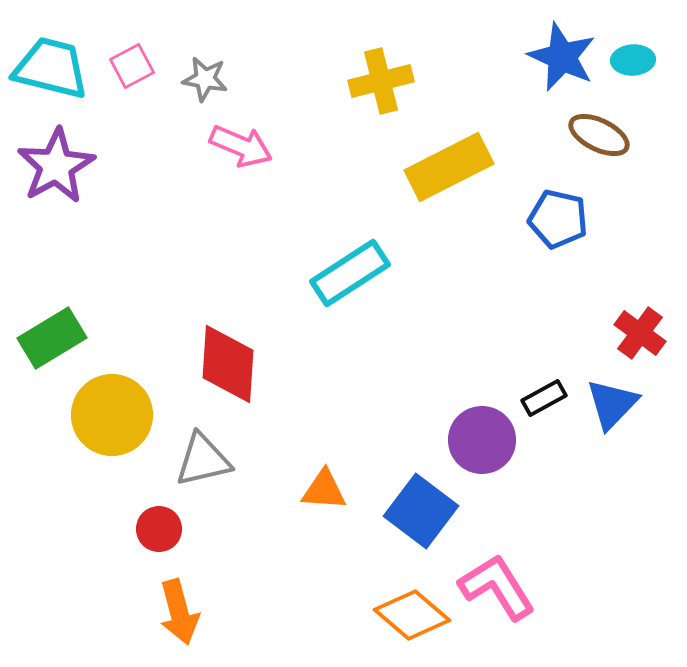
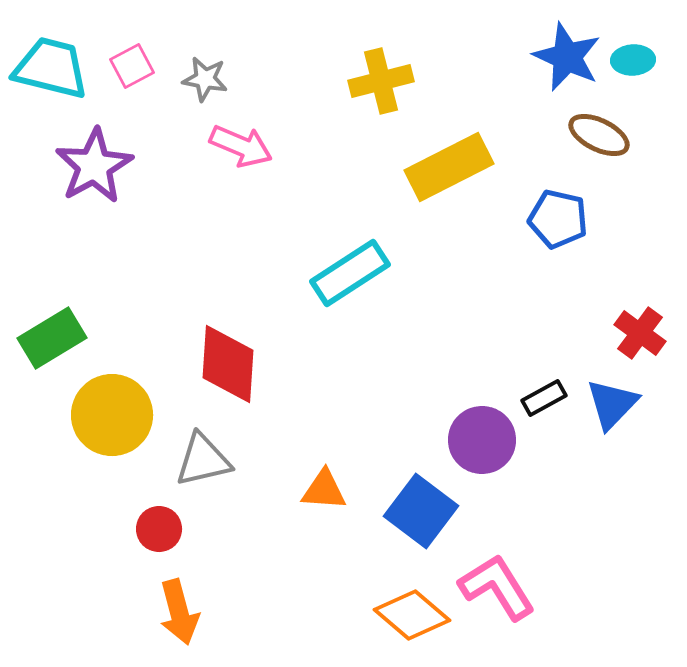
blue star: moved 5 px right
purple star: moved 38 px right
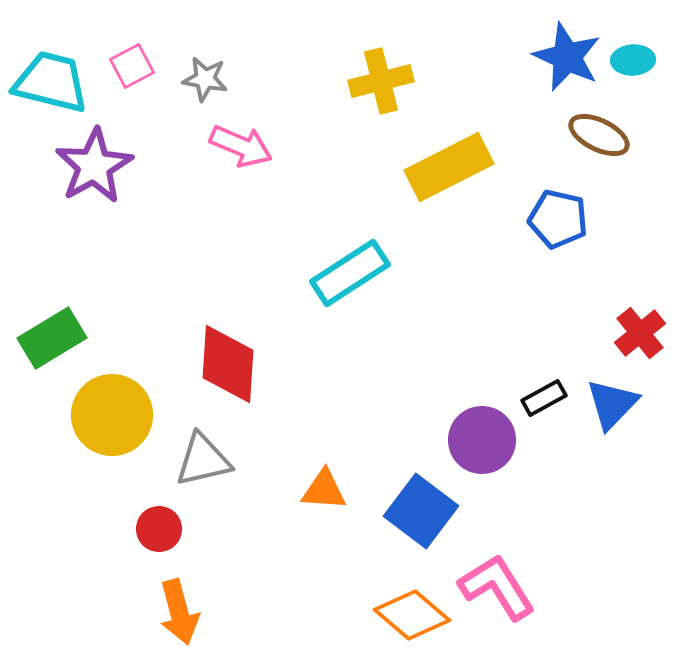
cyan trapezoid: moved 14 px down
red cross: rotated 15 degrees clockwise
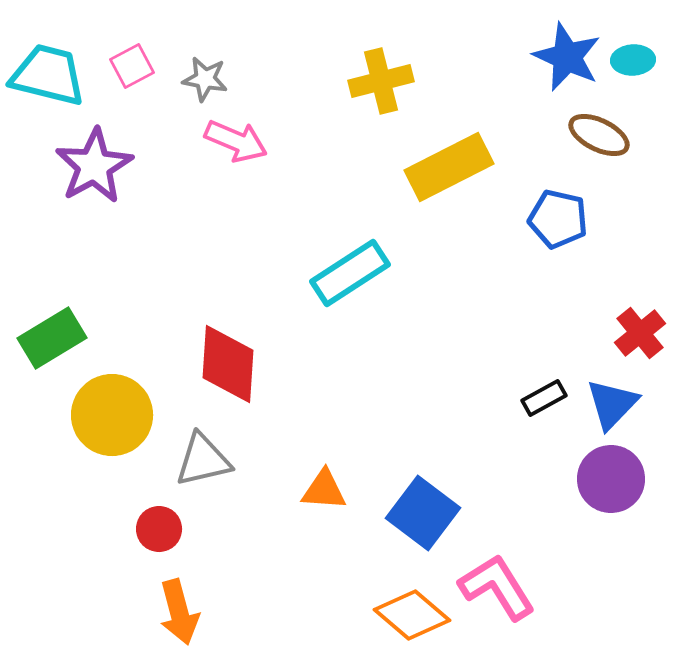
cyan trapezoid: moved 3 px left, 7 px up
pink arrow: moved 5 px left, 5 px up
purple circle: moved 129 px right, 39 px down
blue square: moved 2 px right, 2 px down
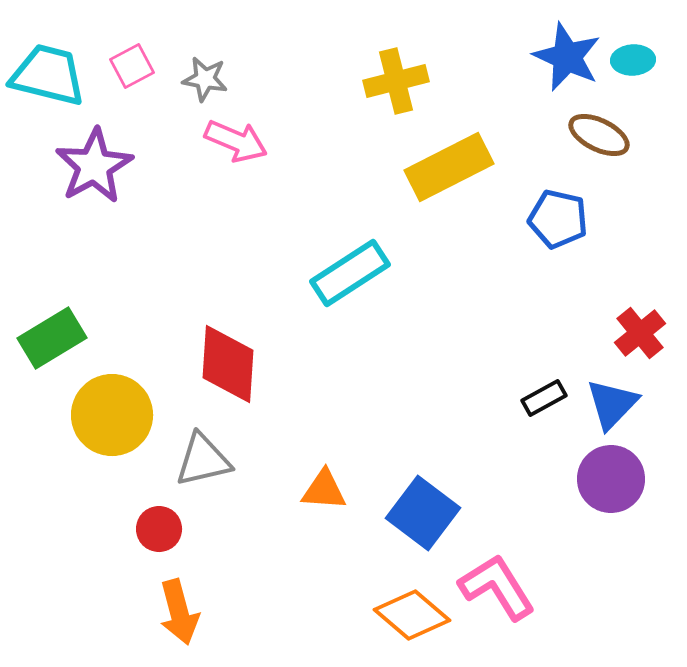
yellow cross: moved 15 px right
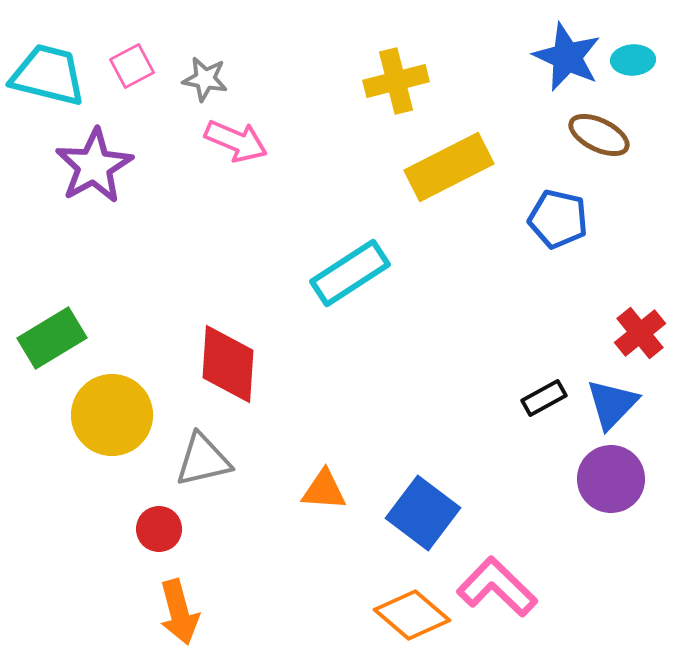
pink L-shape: rotated 14 degrees counterclockwise
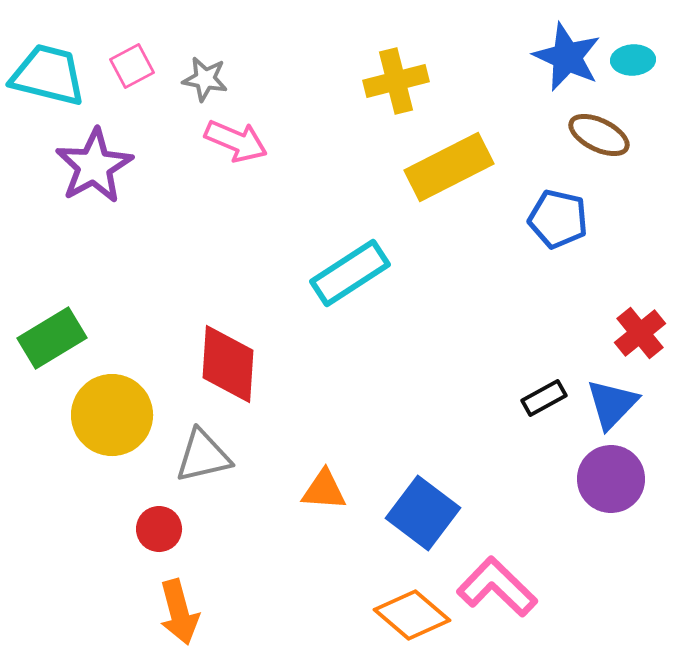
gray triangle: moved 4 px up
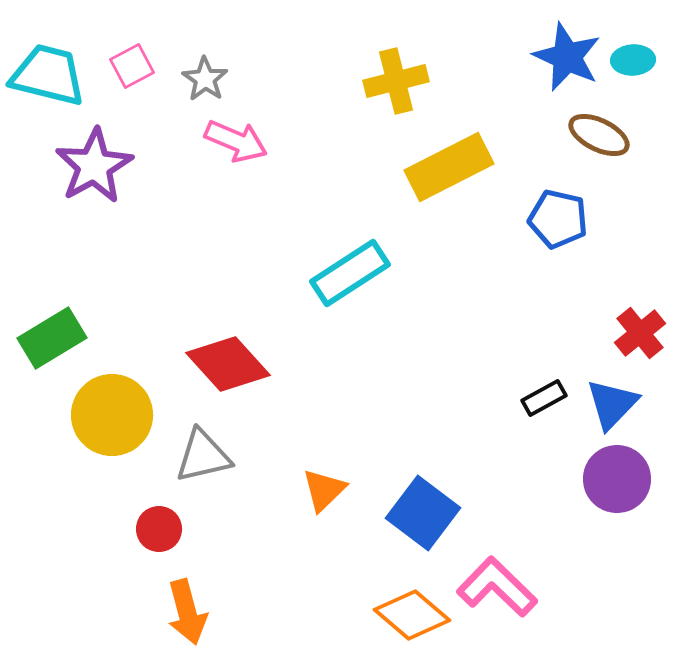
gray star: rotated 24 degrees clockwise
red diamond: rotated 46 degrees counterclockwise
purple circle: moved 6 px right
orange triangle: rotated 48 degrees counterclockwise
orange arrow: moved 8 px right
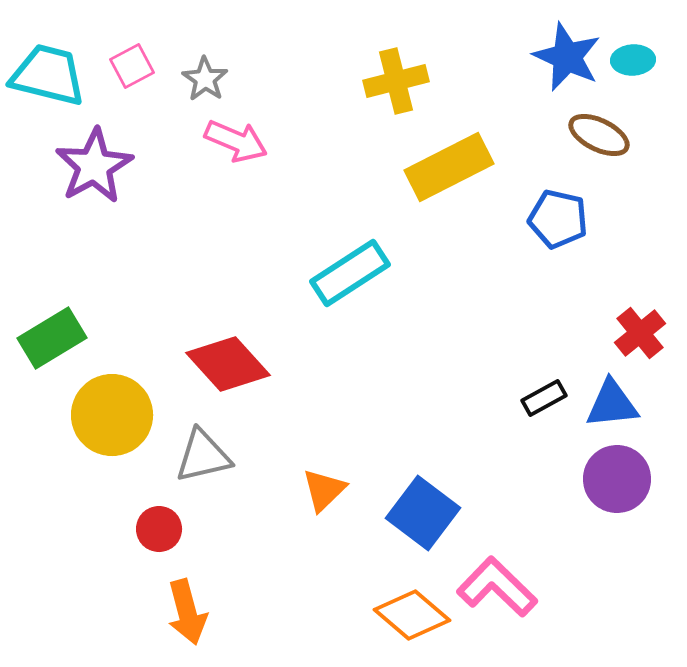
blue triangle: rotated 40 degrees clockwise
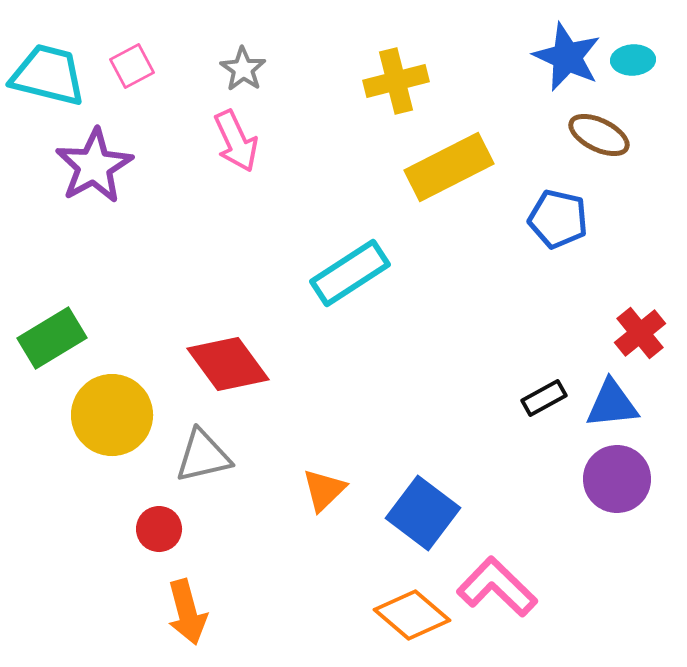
gray star: moved 38 px right, 10 px up
pink arrow: rotated 42 degrees clockwise
red diamond: rotated 6 degrees clockwise
